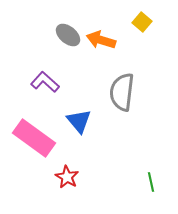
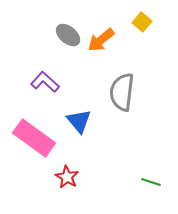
orange arrow: rotated 56 degrees counterclockwise
green line: rotated 60 degrees counterclockwise
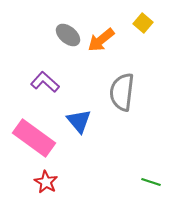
yellow square: moved 1 px right, 1 px down
red star: moved 21 px left, 5 px down
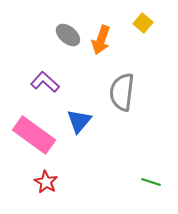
orange arrow: rotated 32 degrees counterclockwise
blue triangle: rotated 20 degrees clockwise
pink rectangle: moved 3 px up
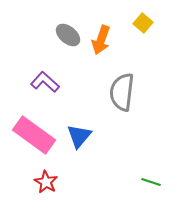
blue triangle: moved 15 px down
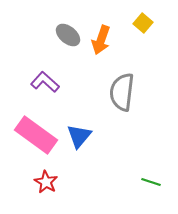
pink rectangle: moved 2 px right
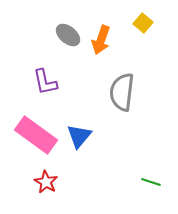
purple L-shape: rotated 144 degrees counterclockwise
